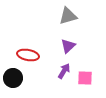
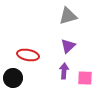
purple arrow: rotated 28 degrees counterclockwise
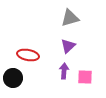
gray triangle: moved 2 px right, 2 px down
pink square: moved 1 px up
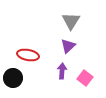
gray triangle: moved 1 px right, 3 px down; rotated 42 degrees counterclockwise
purple arrow: moved 2 px left
pink square: moved 1 px down; rotated 35 degrees clockwise
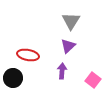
pink square: moved 8 px right, 2 px down
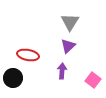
gray triangle: moved 1 px left, 1 px down
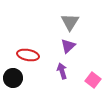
purple arrow: rotated 21 degrees counterclockwise
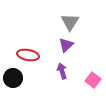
purple triangle: moved 2 px left, 1 px up
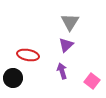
pink square: moved 1 px left, 1 px down
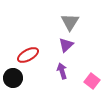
red ellipse: rotated 40 degrees counterclockwise
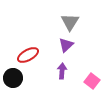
purple arrow: rotated 21 degrees clockwise
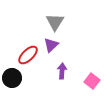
gray triangle: moved 15 px left
purple triangle: moved 15 px left
red ellipse: rotated 15 degrees counterclockwise
black circle: moved 1 px left
